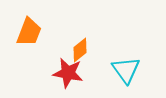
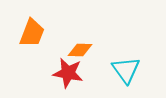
orange trapezoid: moved 3 px right, 1 px down
orange diamond: rotated 40 degrees clockwise
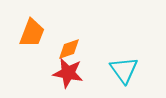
orange diamond: moved 11 px left, 1 px up; rotated 20 degrees counterclockwise
cyan triangle: moved 2 px left
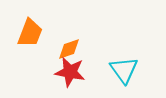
orange trapezoid: moved 2 px left
red star: moved 2 px right, 1 px up
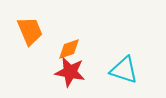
orange trapezoid: moved 2 px up; rotated 44 degrees counterclockwise
cyan triangle: rotated 36 degrees counterclockwise
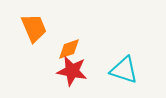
orange trapezoid: moved 4 px right, 3 px up
red star: moved 2 px right, 1 px up
